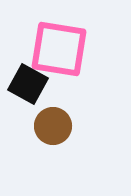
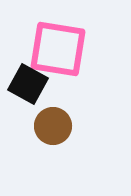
pink square: moved 1 px left
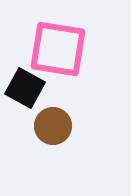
black square: moved 3 px left, 4 px down
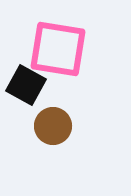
black square: moved 1 px right, 3 px up
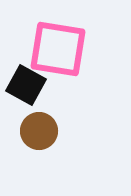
brown circle: moved 14 px left, 5 px down
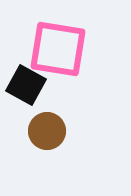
brown circle: moved 8 px right
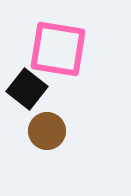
black square: moved 1 px right, 4 px down; rotated 9 degrees clockwise
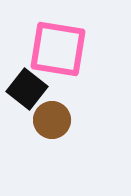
brown circle: moved 5 px right, 11 px up
